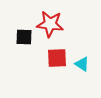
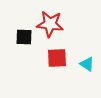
cyan triangle: moved 5 px right
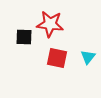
red square: rotated 15 degrees clockwise
cyan triangle: moved 1 px right, 7 px up; rotated 35 degrees clockwise
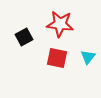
red star: moved 10 px right
black square: rotated 30 degrees counterclockwise
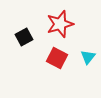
red star: rotated 24 degrees counterclockwise
red square: rotated 15 degrees clockwise
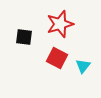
black square: rotated 36 degrees clockwise
cyan triangle: moved 5 px left, 9 px down
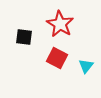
red star: rotated 24 degrees counterclockwise
cyan triangle: moved 3 px right
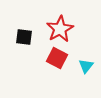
red star: moved 5 px down; rotated 12 degrees clockwise
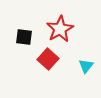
red square: moved 9 px left, 1 px down; rotated 15 degrees clockwise
